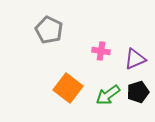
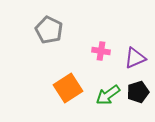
purple triangle: moved 1 px up
orange square: rotated 20 degrees clockwise
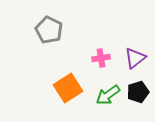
pink cross: moved 7 px down; rotated 18 degrees counterclockwise
purple triangle: rotated 15 degrees counterclockwise
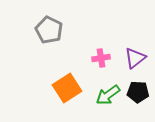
orange square: moved 1 px left
black pentagon: rotated 20 degrees clockwise
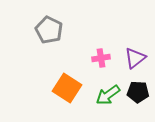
orange square: rotated 24 degrees counterclockwise
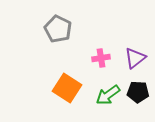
gray pentagon: moved 9 px right, 1 px up
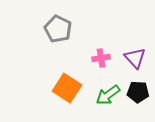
purple triangle: rotated 35 degrees counterclockwise
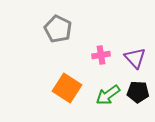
pink cross: moved 3 px up
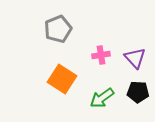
gray pentagon: rotated 24 degrees clockwise
orange square: moved 5 px left, 9 px up
green arrow: moved 6 px left, 3 px down
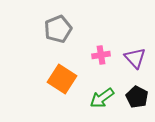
black pentagon: moved 1 px left, 5 px down; rotated 25 degrees clockwise
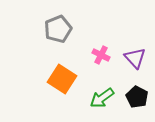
pink cross: rotated 36 degrees clockwise
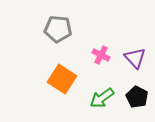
gray pentagon: rotated 28 degrees clockwise
